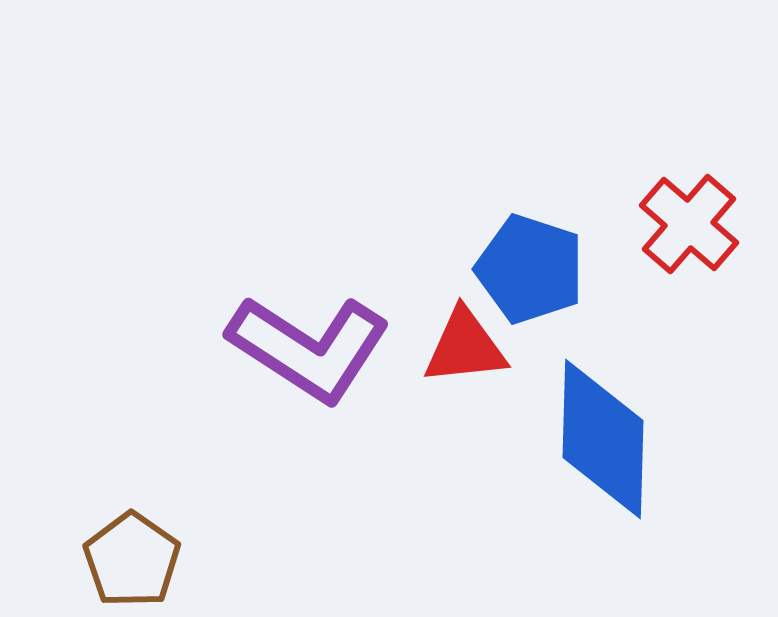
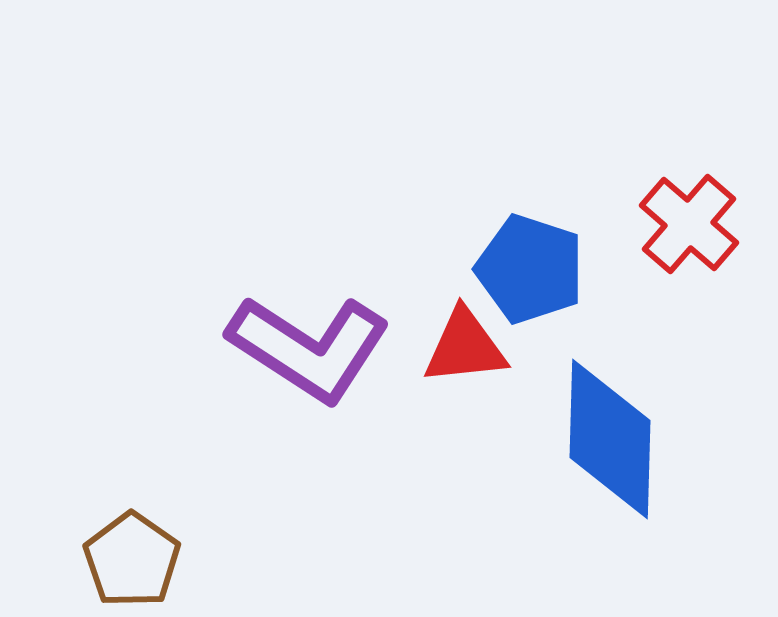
blue diamond: moved 7 px right
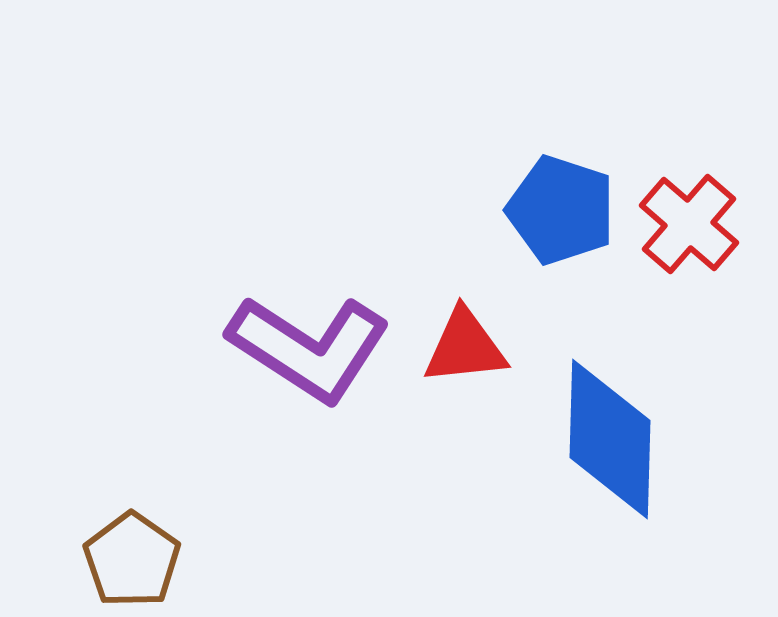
blue pentagon: moved 31 px right, 59 px up
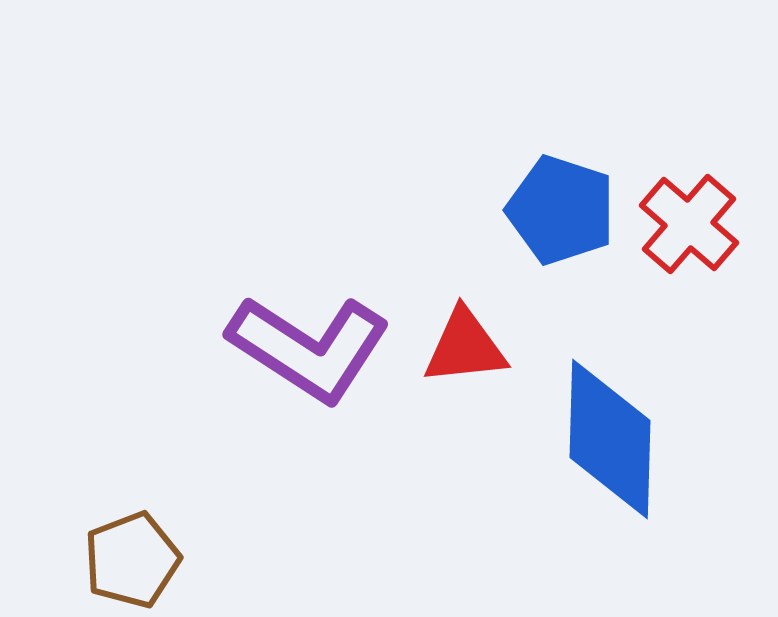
brown pentagon: rotated 16 degrees clockwise
